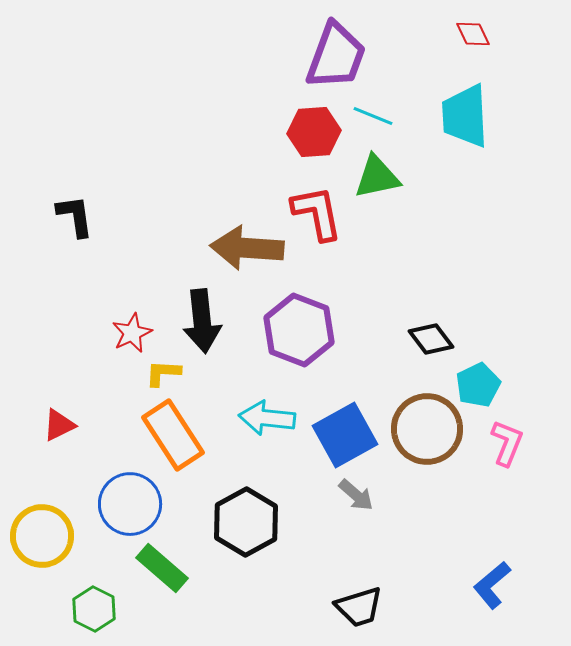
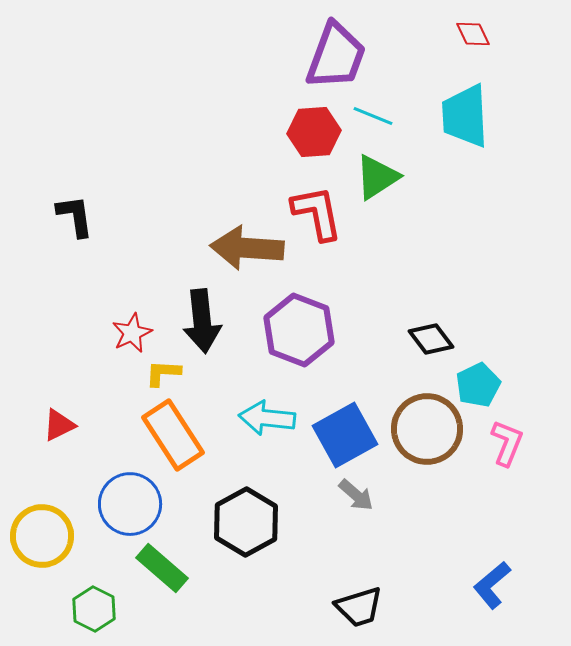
green triangle: rotated 21 degrees counterclockwise
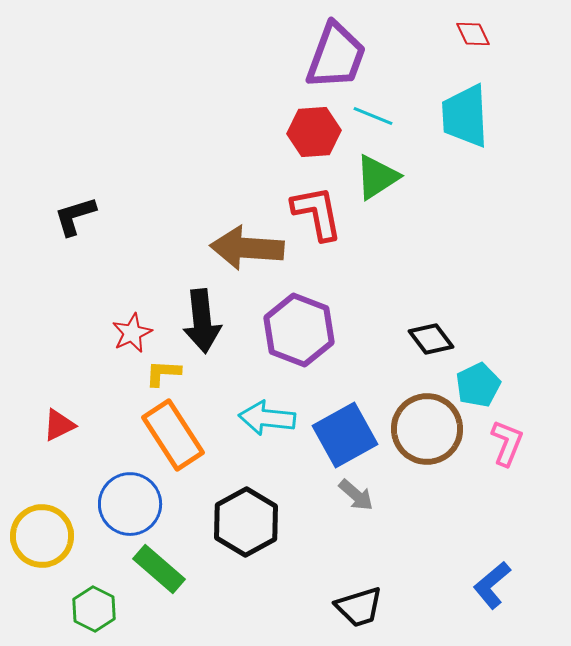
black L-shape: rotated 99 degrees counterclockwise
green rectangle: moved 3 px left, 1 px down
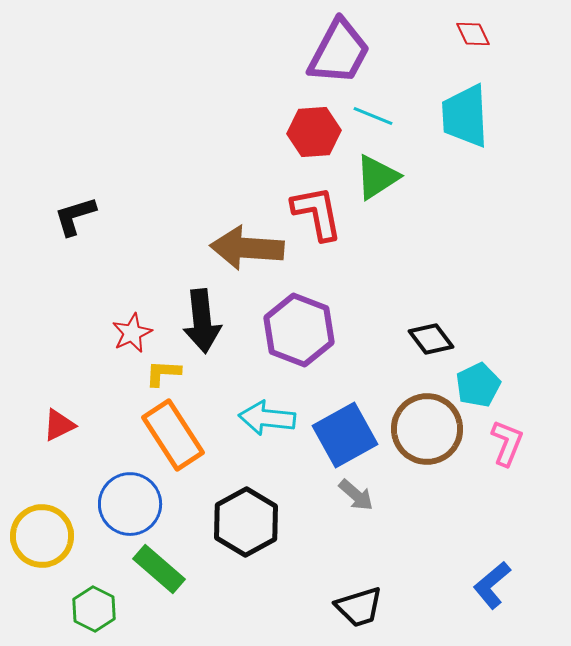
purple trapezoid: moved 3 px right, 4 px up; rotated 8 degrees clockwise
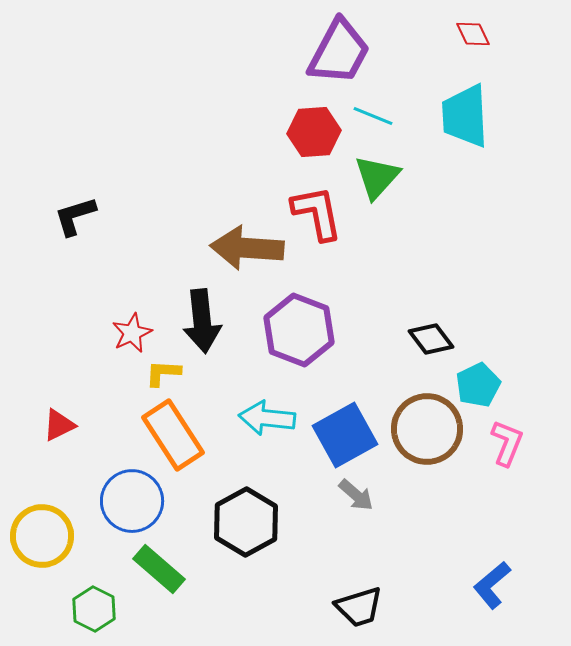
green triangle: rotated 15 degrees counterclockwise
blue circle: moved 2 px right, 3 px up
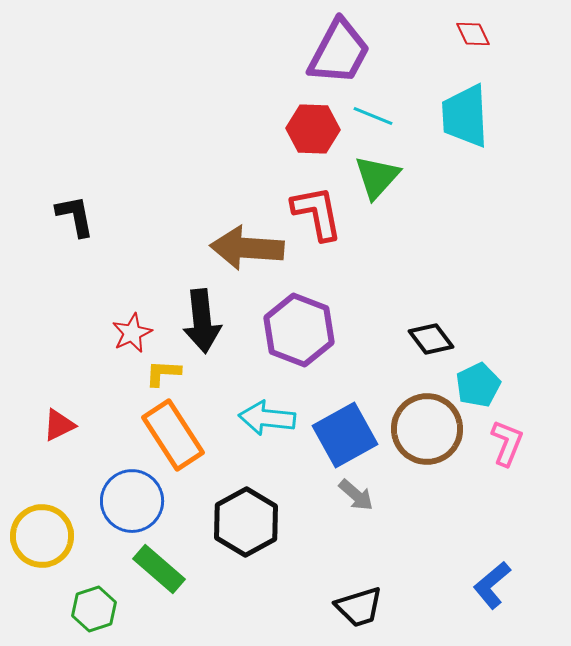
red hexagon: moved 1 px left, 3 px up; rotated 6 degrees clockwise
black L-shape: rotated 96 degrees clockwise
green hexagon: rotated 15 degrees clockwise
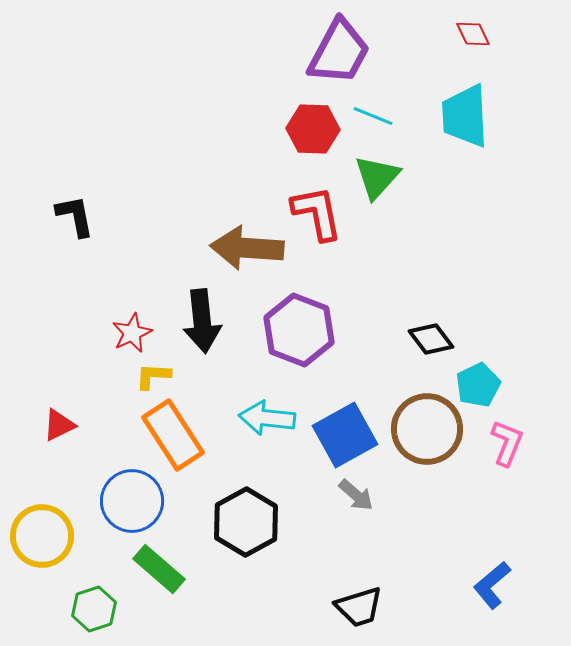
yellow L-shape: moved 10 px left, 3 px down
